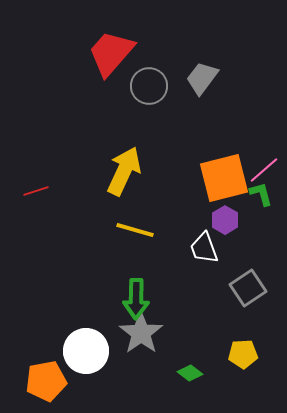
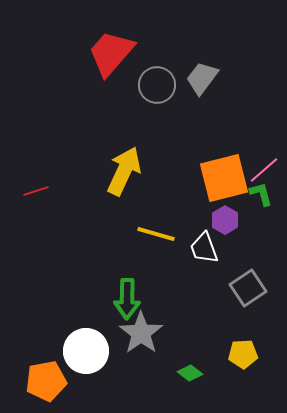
gray circle: moved 8 px right, 1 px up
yellow line: moved 21 px right, 4 px down
green arrow: moved 9 px left
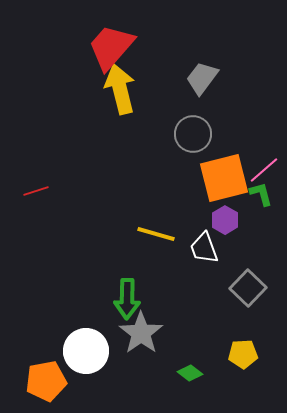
red trapezoid: moved 6 px up
gray circle: moved 36 px right, 49 px down
yellow arrow: moved 4 px left, 82 px up; rotated 39 degrees counterclockwise
gray square: rotated 12 degrees counterclockwise
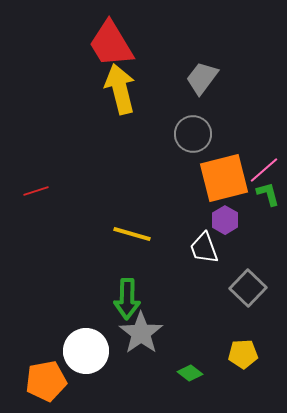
red trapezoid: moved 3 px up; rotated 72 degrees counterclockwise
green L-shape: moved 7 px right
yellow line: moved 24 px left
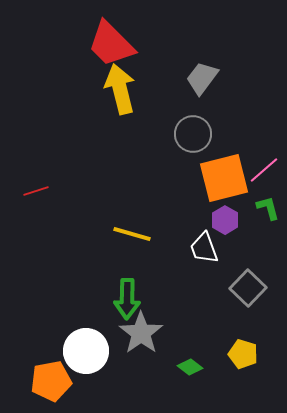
red trapezoid: rotated 14 degrees counterclockwise
green L-shape: moved 14 px down
yellow pentagon: rotated 20 degrees clockwise
green diamond: moved 6 px up
orange pentagon: moved 5 px right
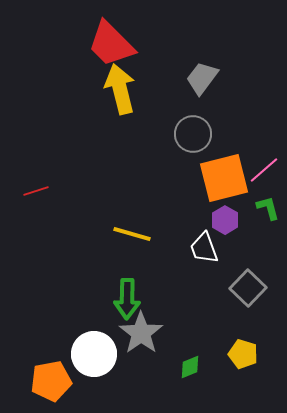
white circle: moved 8 px right, 3 px down
green diamond: rotated 60 degrees counterclockwise
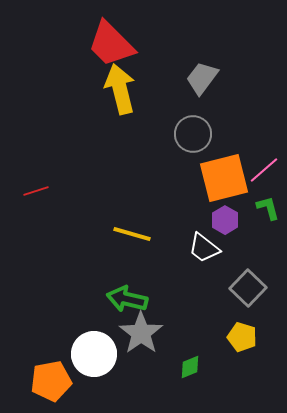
white trapezoid: rotated 32 degrees counterclockwise
green arrow: rotated 102 degrees clockwise
yellow pentagon: moved 1 px left, 17 px up
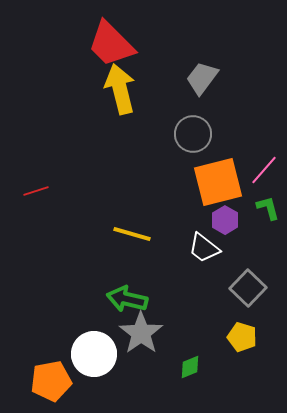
pink line: rotated 8 degrees counterclockwise
orange square: moved 6 px left, 4 px down
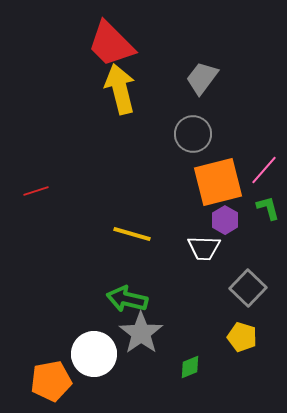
white trapezoid: rotated 36 degrees counterclockwise
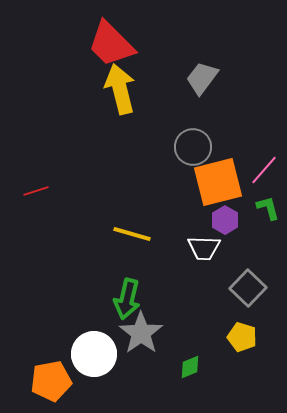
gray circle: moved 13 px down
green arrow: rotated 90 degrees counterclockwise
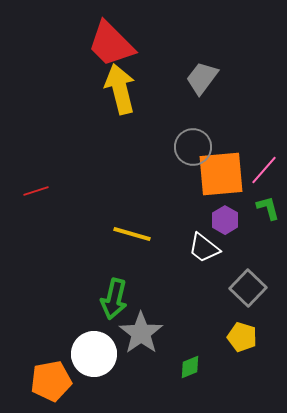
orange square: moved 3 px right, 8 px up; rotated 9 degrees clockwise
white trapezoid: rotated 36 degrees clockwise
green arrow: moved 13 px left
